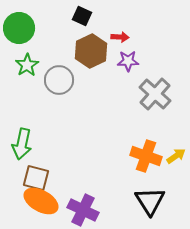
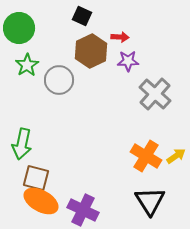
orange cross: rotated 12 degrees clockwise
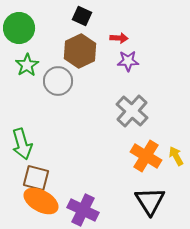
red arrow: moved 1 px left, 1 px down
brown hexagon: moved 11 px left
gray circle: moved 1 px left, 1 px down
gray cross: moved 23 px left, 17 px down
green arrow: rotated 28 degrees counterclockwise
yellow arrow: rotated 84 degrees counterclockwise
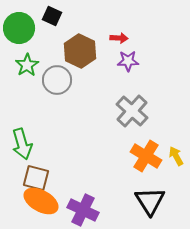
black square: moved 30 px left
brown hexagon: rotated 8 degrees counterclockwise
gray circle: moved 1 px left, 1 px up
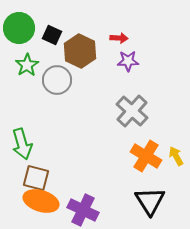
black square: moved 19 px down
orange ellipse: rotated 12 degrees counterclockwise
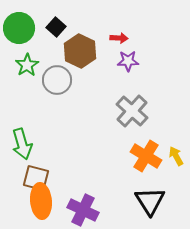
black square: moved 4 px right, 8 px up; rotated 18 degrees clockwise
orange ellipse: rotated 68 degrees clockwise
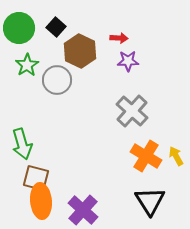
purple cross: rotated 16 degrees clockwise
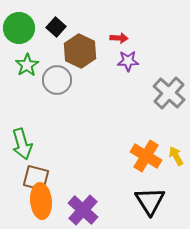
gray cross: moved 37 px right, 18 px up
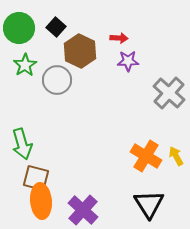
green star: moved 2 px left
black triangle: moved 1 px left, 3 px down
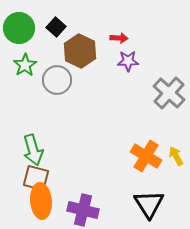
green arrow: moved 11 px right, 6 px down
purple cross: rotated 28 degrees counterclockwise
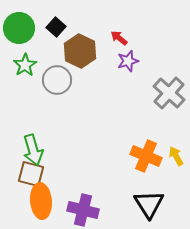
red arrow: rotated 144 degrees counterclockwise
purple star: rotated 15 degrees counterclockwise
orange cross: rotated 8 degrees counterclockwise
brown square: moved 5 px left, 4 px up
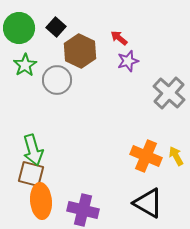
black triangle: moved 1 px left, 1 px up; rotated 28 degrees counterclockwise
